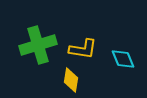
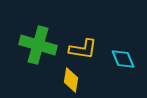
green cross: rotated 33 degrees clockwise
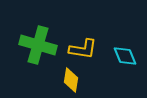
cyan diamond: moved 2 px right, 3 px up
